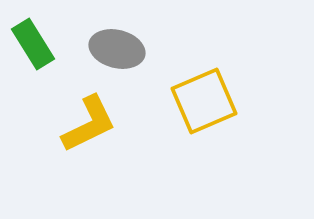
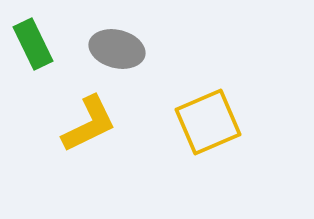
green rectangle: rotated 6 degrees clockwise
yellow square: moved 4 px right, 21 px down
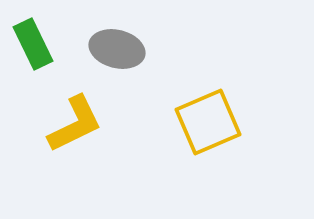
yellow L-shape: moved 14 px left
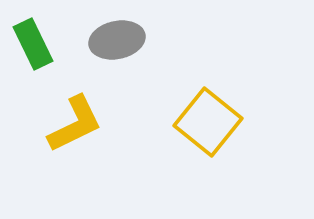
gray ellipse: moved 9 px up; rotated 26 degrees counterclockwise
yellow square: rotated 28 degrees counterclockwise
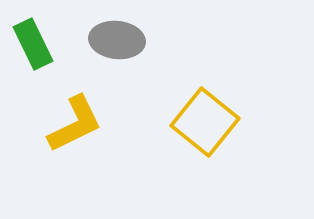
gray ellipse: rotated 18 degrees clockwise
yellow square: moved 3 px left
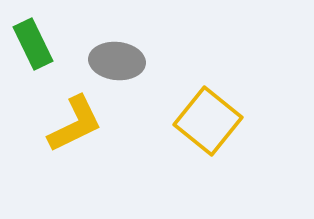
gray ellipse: moved 21 px down
yellow square: moved 3 px right, 1 px up
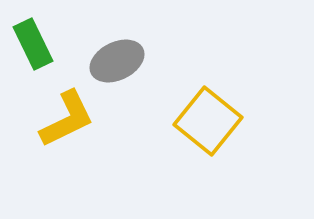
gray ellipse: rotated 32 degrees counterclockwise
yellow L-shape: moved 8 px left, 5 px up
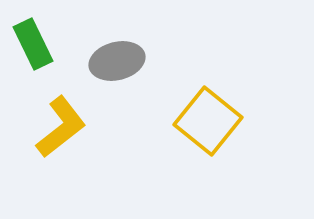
gray ellipse: rotated 12 degrees clockwise
yellow L-shape: moved 6 px left, 8 px down; rotated 12 degrees counterclockwise
